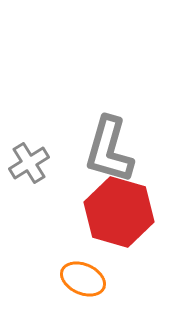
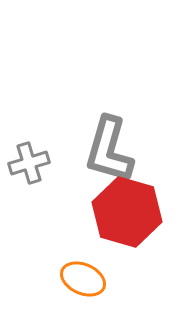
gray cross: rotated 15 degrees clockwise
red hexagon: moved 8 px right
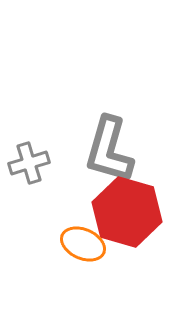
orange ellipse: moved 35 px up
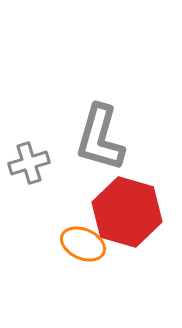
gray L-shape: moved 9 px left, 12 px up
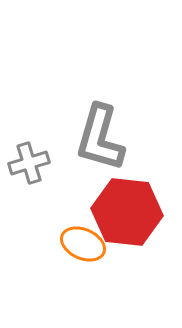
red hexagon: rotated 10 degrees counterclockwise
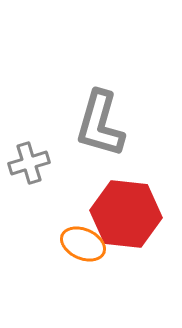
gray L-shape: moved 14 px up
red hexagon: moved 1 px left, 2 px down
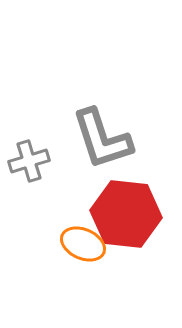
gray L-shape: moved 2 px right, 15 px down; rotated 34 degrees counterclockwise
gray cross: moved 2 px up
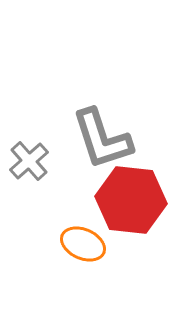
gray cross: rotated 24 degrees counterclockwise
red hexagon: moved 5 px right, 14 px up
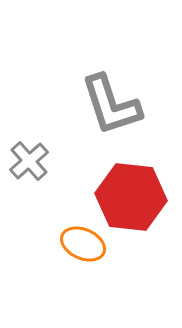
gray L-shape: moved 9 px right, 34 px up
red hexagon: moved 3 px up
